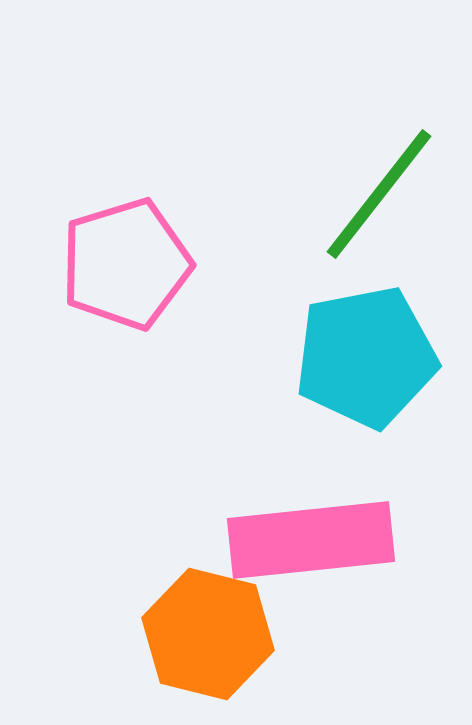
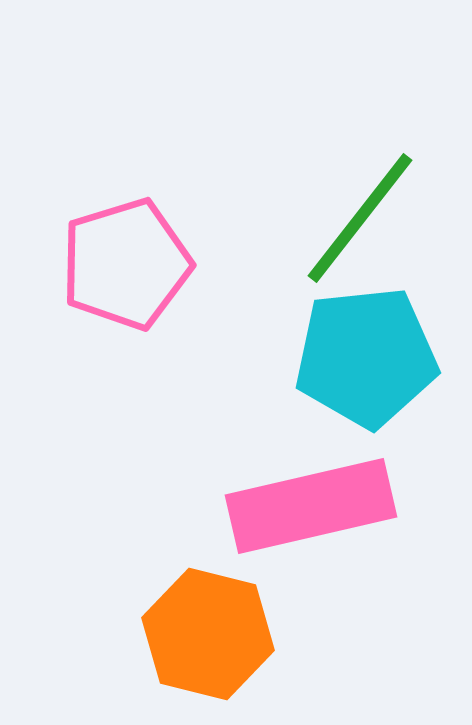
green line: moved 19 px left, 24 px down
cyan pentagon: rotated 5 degrees clockwise
pink rectangle: moved 34 px up; rotated 7 degrees counterclockwise
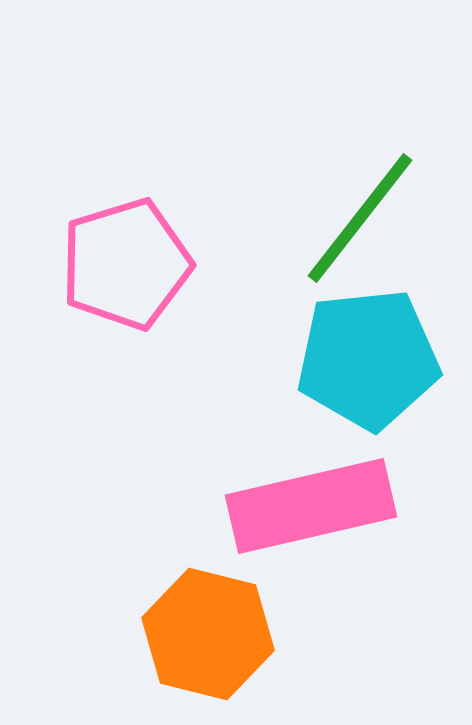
cyan pentagon: moved 2 px right, 2 px down
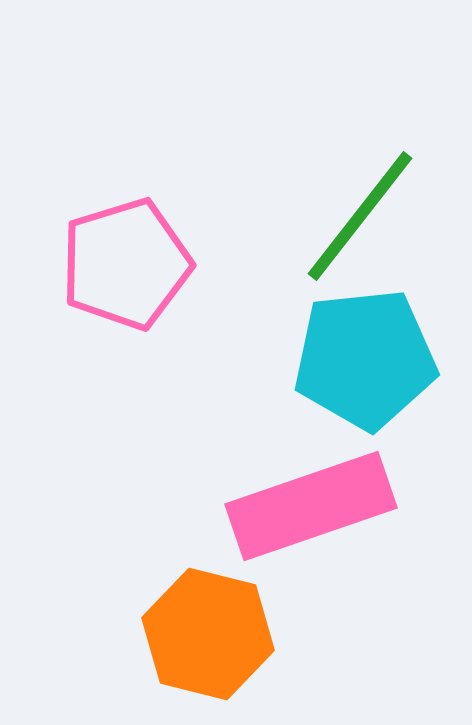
green line: moved 2 px up
cyan pentagon: moved 3 px left
pink rectangle: rotated 6 degrees counterclockwise
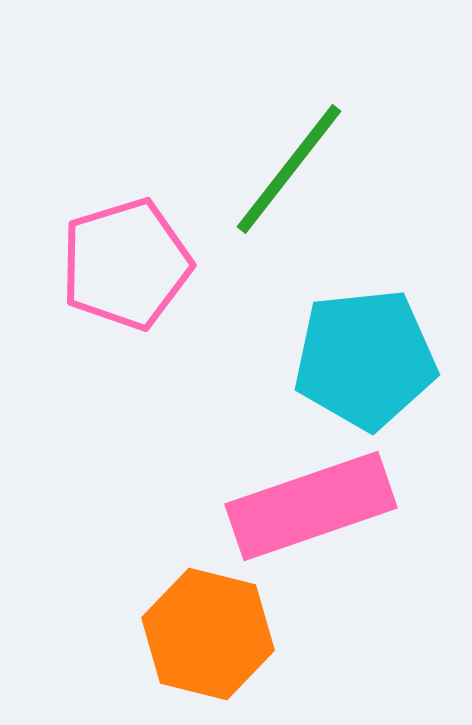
green line: moved 71 px left, 47 px up
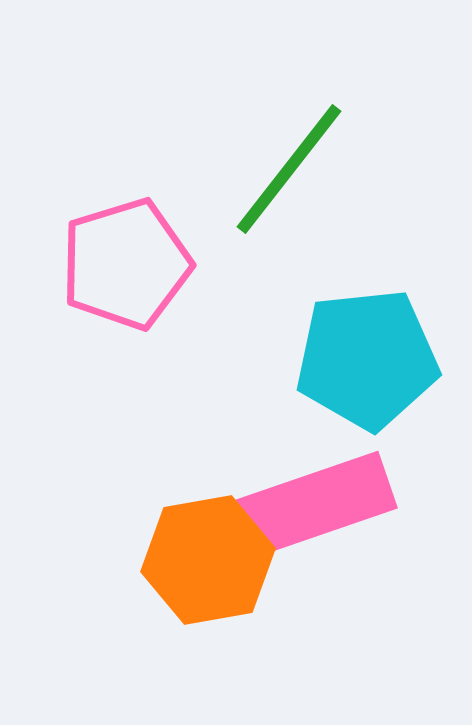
cyan pentagon: moved 2 px right
orange hexagon: moved 74 px up; rotated 24 degrees counterclockwise
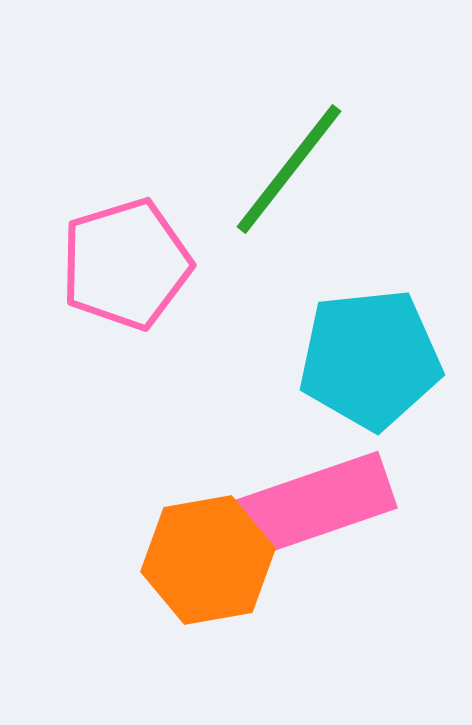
cyan pentagon: moved 3 px right
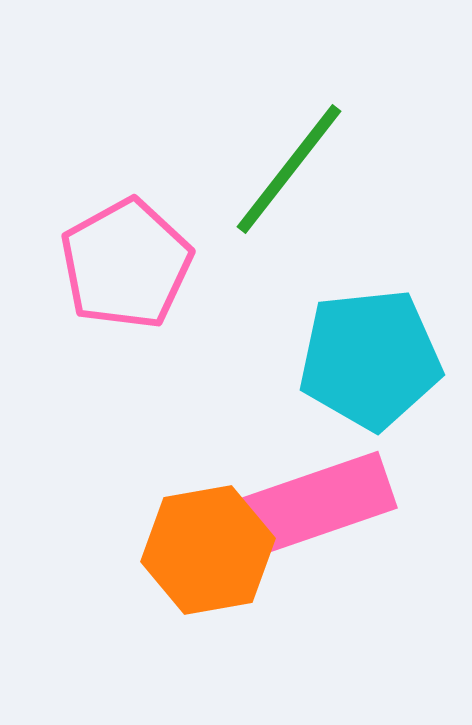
pink pentagon: rotated 12 degrees counterclockwise
orange hexagon: moved 10 px up
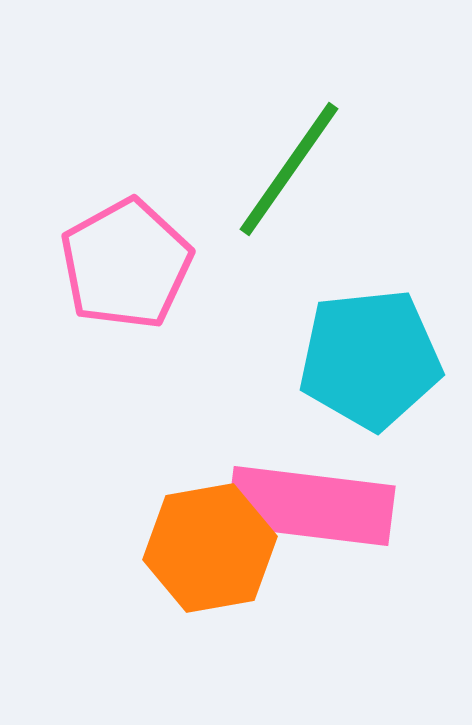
green line: rotated 3 degrees counterclockwise
pink rectangle: rotated 26 degrees clockwise
orange hexagon: moved 2 px right, 2 px up
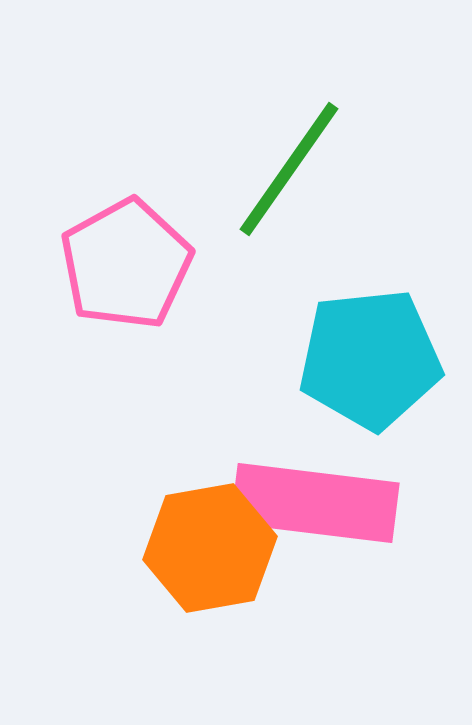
pink rectangle: moved 4 px right, 3 px up
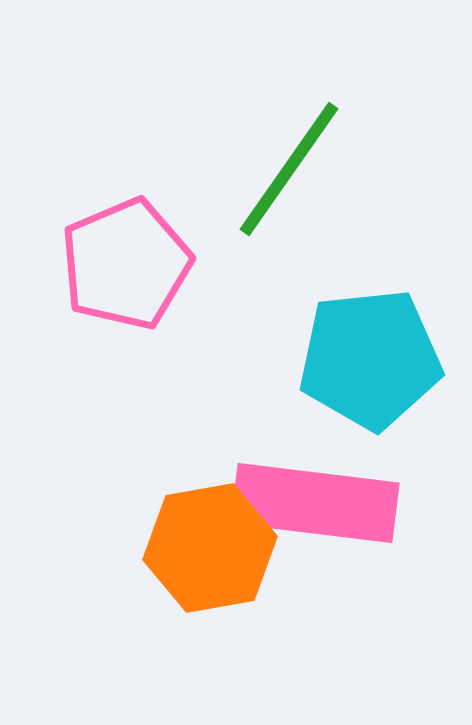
pink pentagon: rotated 6 degrees clockwise
